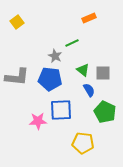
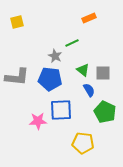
yellow square: rotated 24 degrees clockwise
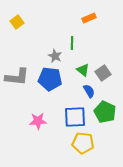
yellow square: rotated 24 degrees counterclockwise
green line: rotated 64 degrees counterclockwise
gray square: rotated 35 degrees counterclockwise
blue semicircle: moved 1 px down
blue square: moved 14 px right, 7 px down
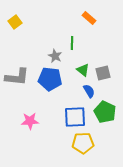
orange rectangle: rotated 64 degrees clockwise
yellow square: moved 2 px left
gray square: rotated 21 degrees clockwise
pink star: moved 8 px left
yellow pentagon: rotated 10 degrees counterclockwise
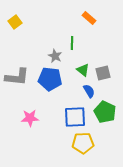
pink star: moved 3 px up
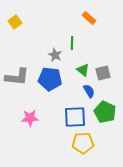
gray star: moved 1 px up
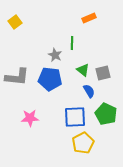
orange rectangle: rotated 64 degrees counterclockwise
green pentagon: moved 1 px right, 2 px down
yellow pentagon: rotated 25 degrees counterclockwise
